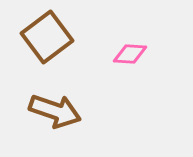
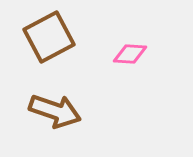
brown square: moved 2 px right; rotated 9 degrees clockwise
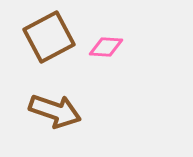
pink diamond: moved 24 px left, 7 px up
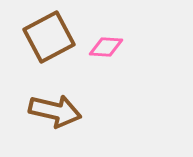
brown arrow: rotated 6 degrees counterclockwise
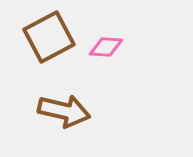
brown arrow: moved 9 px right
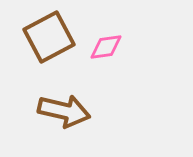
pink diamond: rotated 12 degrees counterclockwise
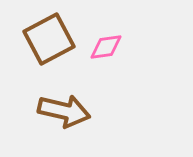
brown square: moved 2 px down
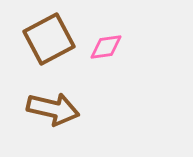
brown arrow: moved 11 px left, 2 px up
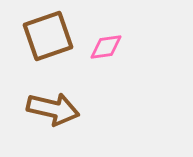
brown square: moved 1 px left, 3 px up; rotated 9 degrees clockwise
